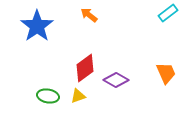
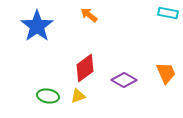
cyan rectangle: rotated 48 degrees clockwise
purple diamond: moved 8 px right
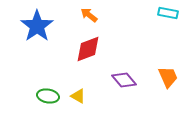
red diamond: moved 3 px right, 19 px up; rotated 16 degrees clockwise
orange trapezoid: moved 2 px right, 4 px down
purple diamond: rotated 20 degrees clockwise
yellow triangle: rotated 49 degrees clockwise
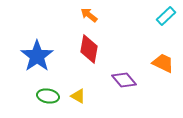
cyan rectangle: moved 2 px left, 3 px down; rotated 54 degrees counterclockwise
blue star: moved 30 px down
red diamond: moved 1 px right; rotated 60 degrees counterclockwise
orange trapezoid: moved 5 px left, 14 px up; rotated 40 degrees counterclockwise
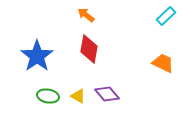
orange arrow: moved 3 px left
purple diamond: moved 17 px left, 14 px down
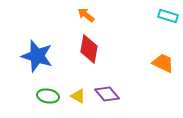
cyan rectangle: moved 2 px right; rotated 60 degrees clockwise
blue star: rotated 20 degrees counterclockwise
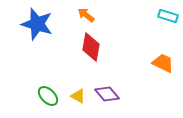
red diamond: moved 2 px right, 2 px up
blue star: moved 32 px up
green ellipse: rotated 35 degrees clockwise
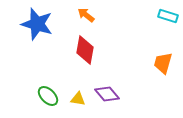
red diamond: moved 6 px left, 3 px down
orange trapezoid: rotated 100 degrees counterclockwise
yellow triangle: moved 3 px down; rotated 21 degrees counterclockwise
